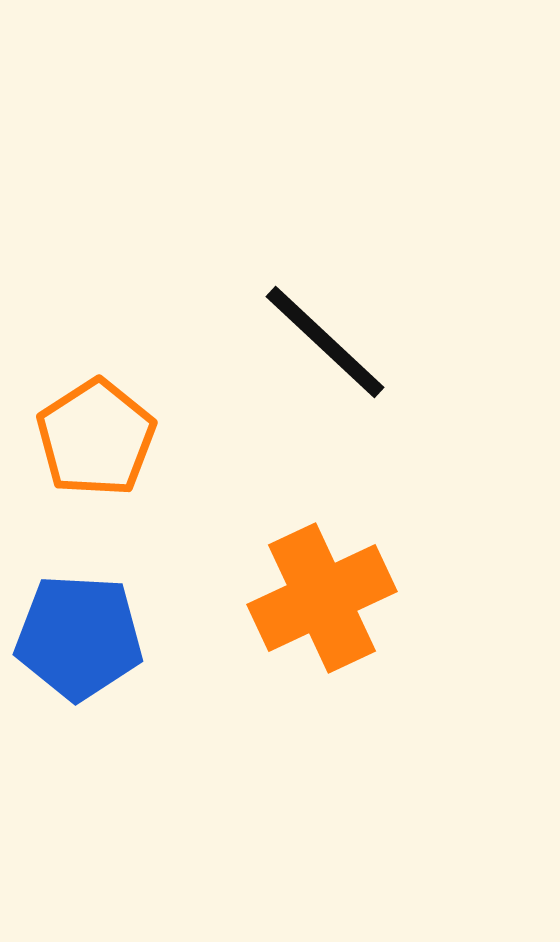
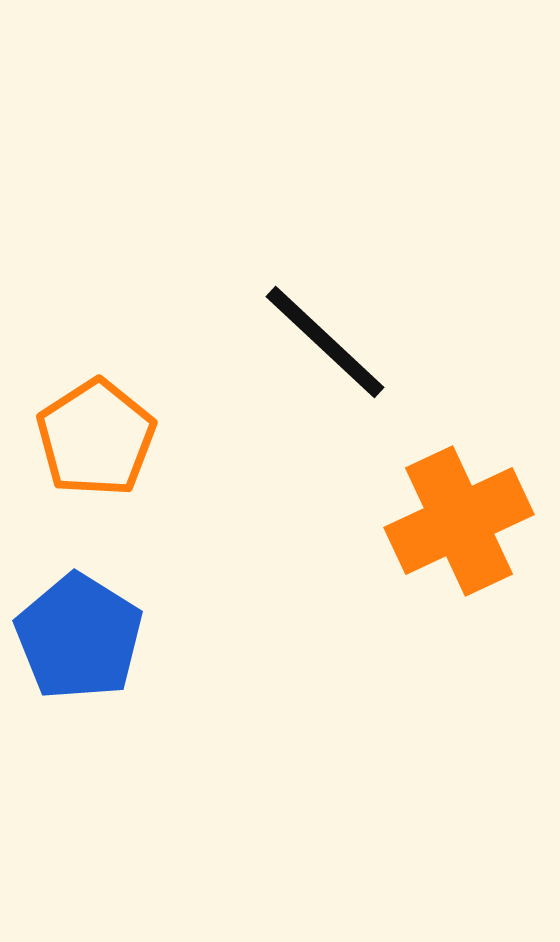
orange cross: moved 137 px right, 77 px up
blue pentagon: rotated 29 degrees clockwise
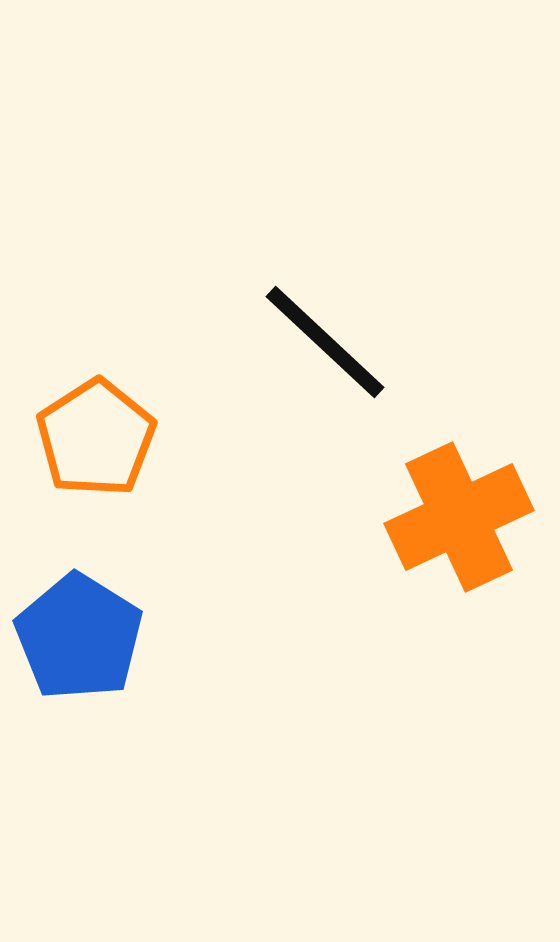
orange cross: moved 4 px up
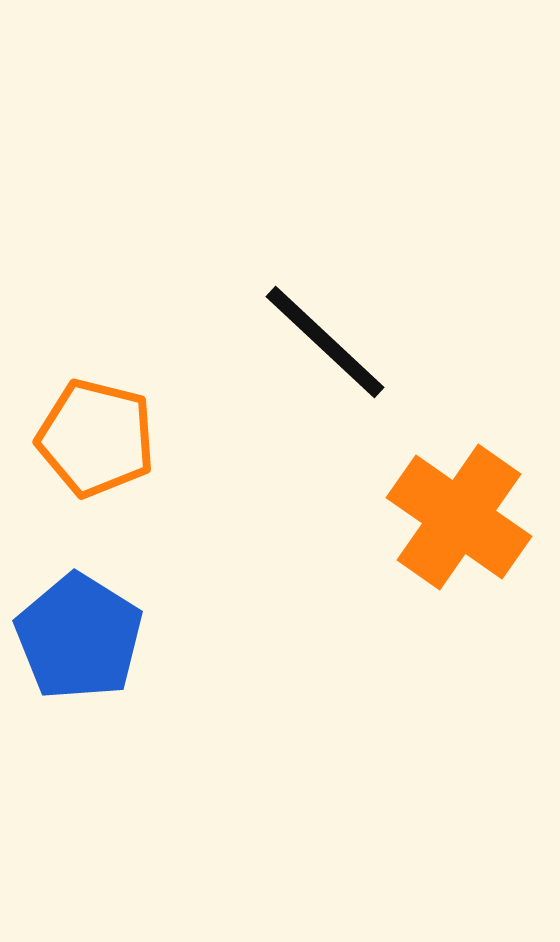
orange pentagon: rotated 25 degrees counterclockwise
orange cross: rotated 30 degrees counterclockwise
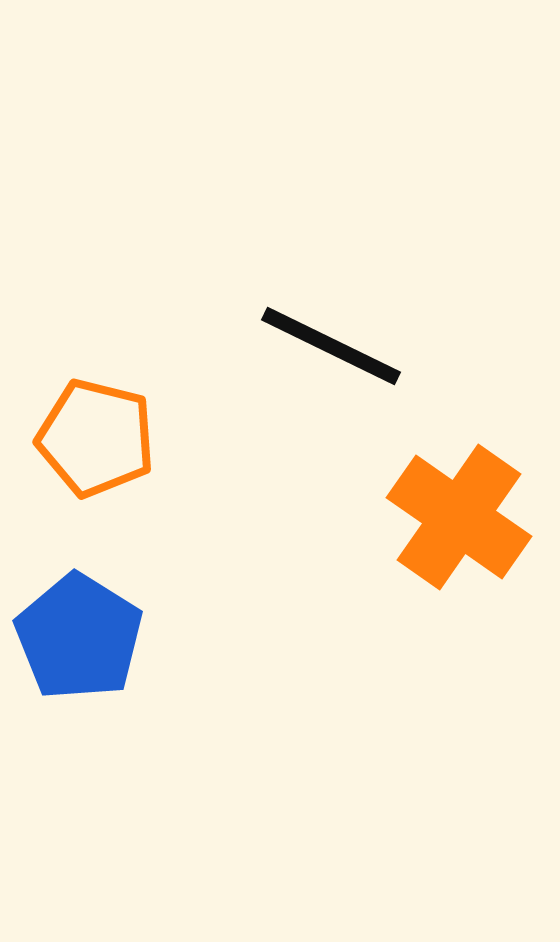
black line: moved 6 px right, 4 px down; rotated 17 degrees counterclockwise
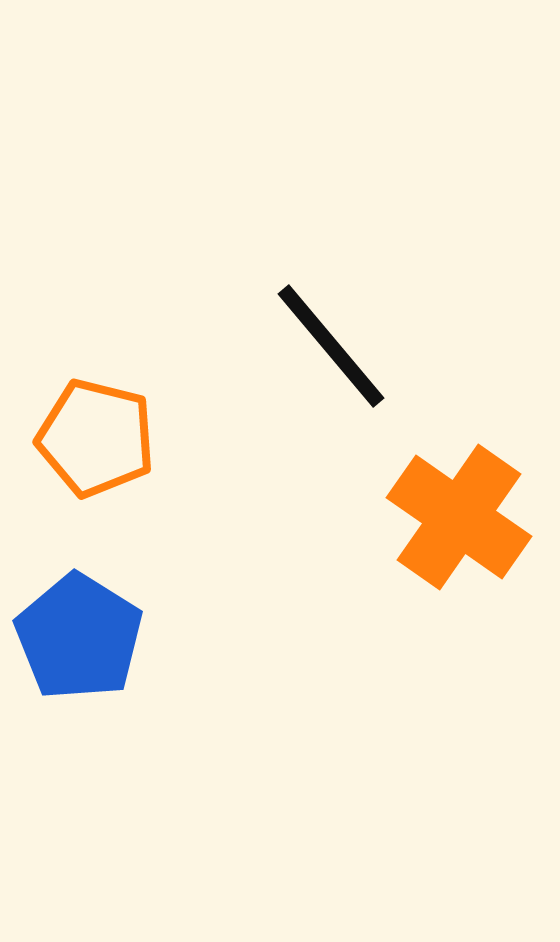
black line: rotated 24 degrees clockwise
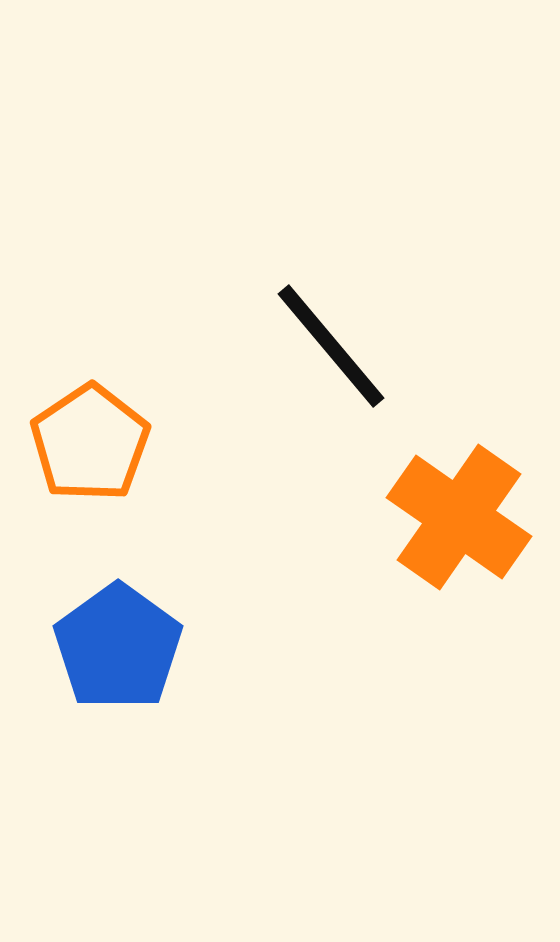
orange pentagon: moved 6 px left, 5 px down; rotated 24 degrees clockwise
blue pentagon: moved 39 px right, 10 px down; rotated 4 degrees clockwise
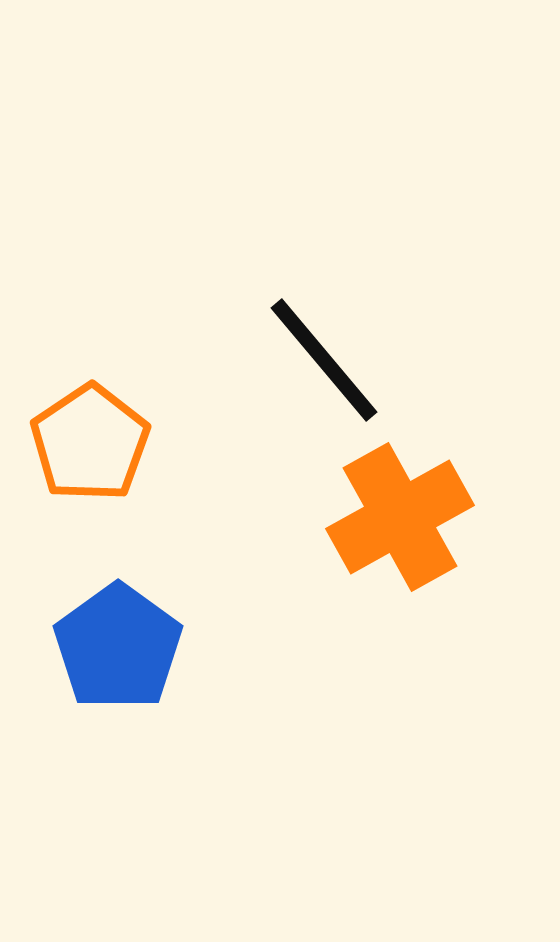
black line: moved 7 px left, 14 px down
orange cross: moved 59 px left; rotated 26 degrees clockwise
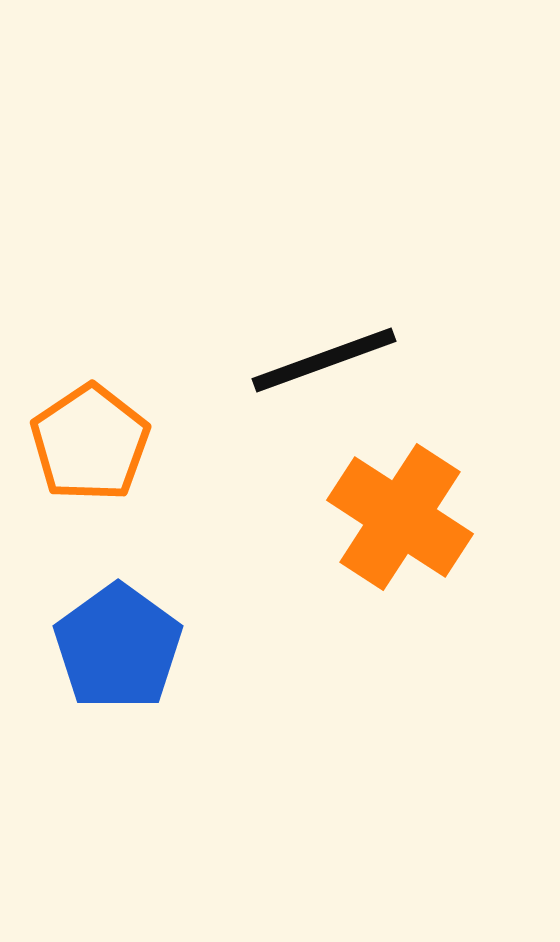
black line: rotated 70 degrees counterclockwise
orange cross: rotated 28 degrees counterclockwise
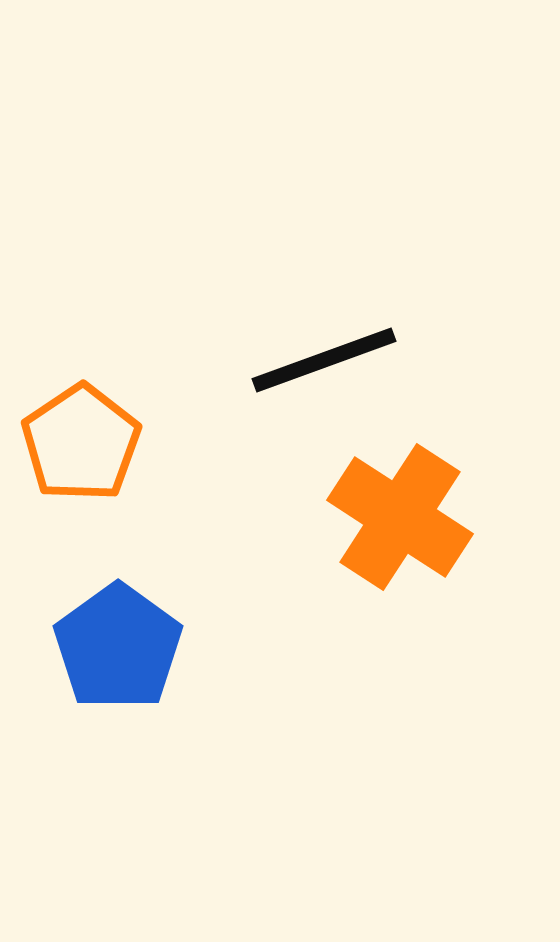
orange pentagon: moved 9 px left
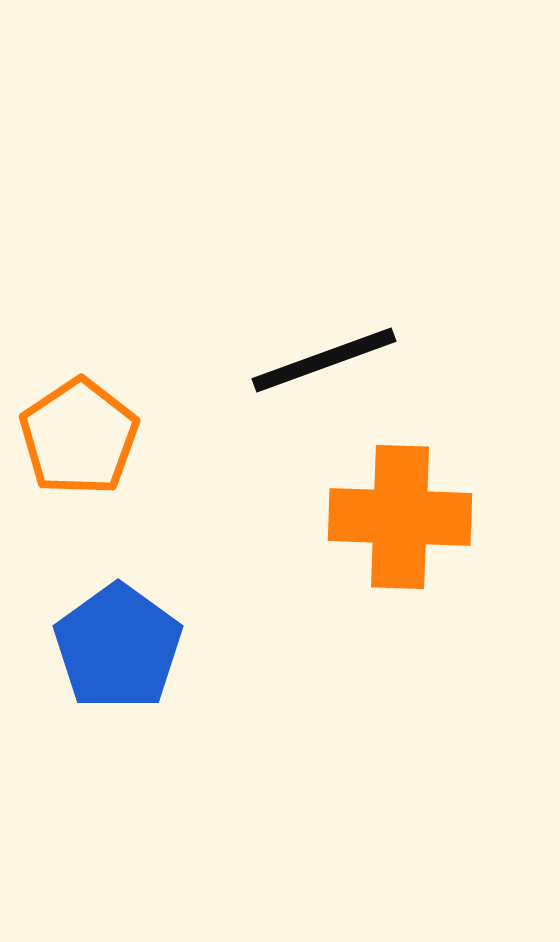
orange pentagon: moved 2 px left, 6 px up
orange cross: rotated 31 degrees counterclockwise
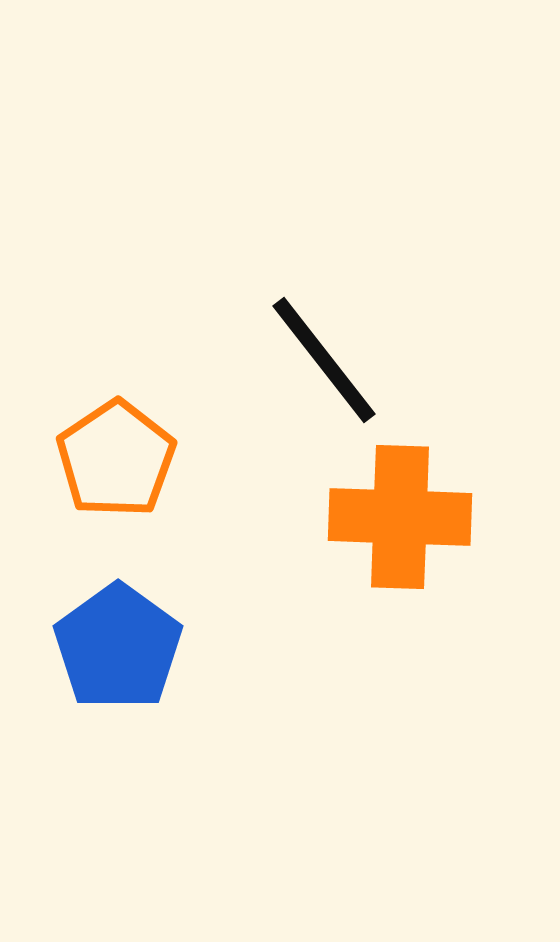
black line: rotated 72 degrees clockwise
orange pentagon: moved 37 px right, 22 px down
